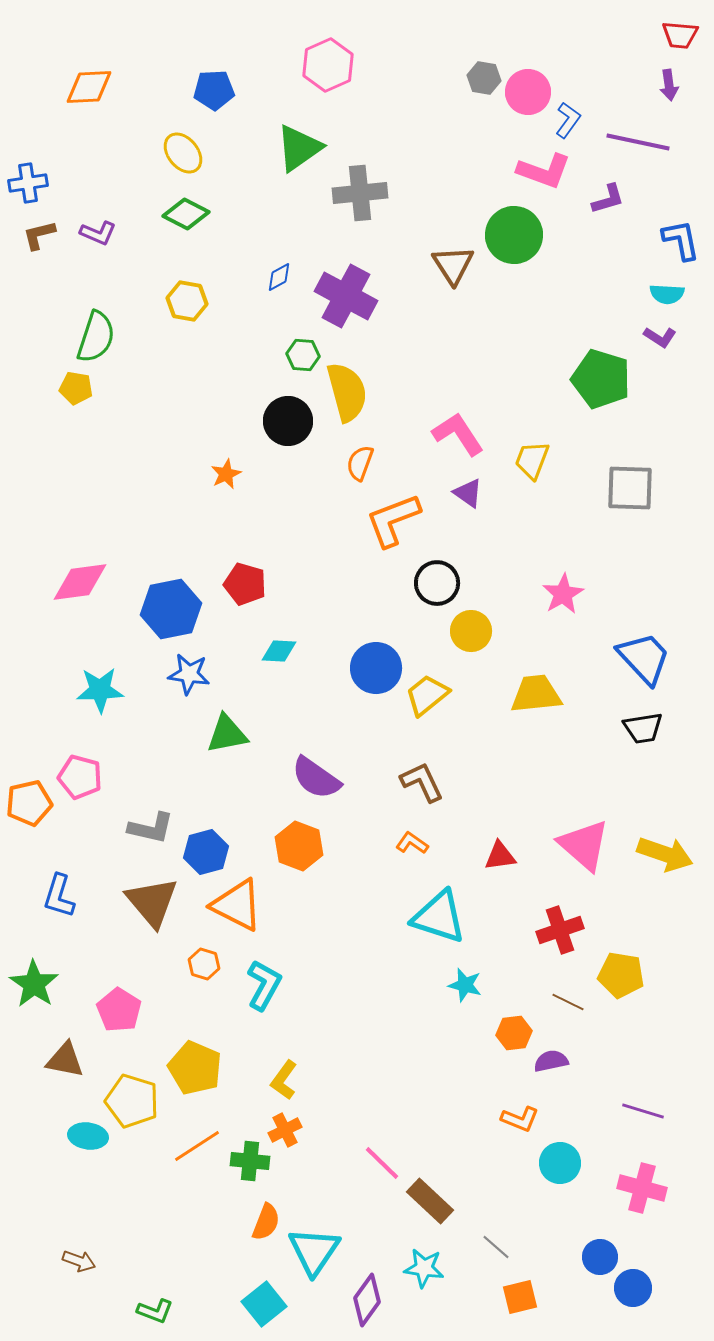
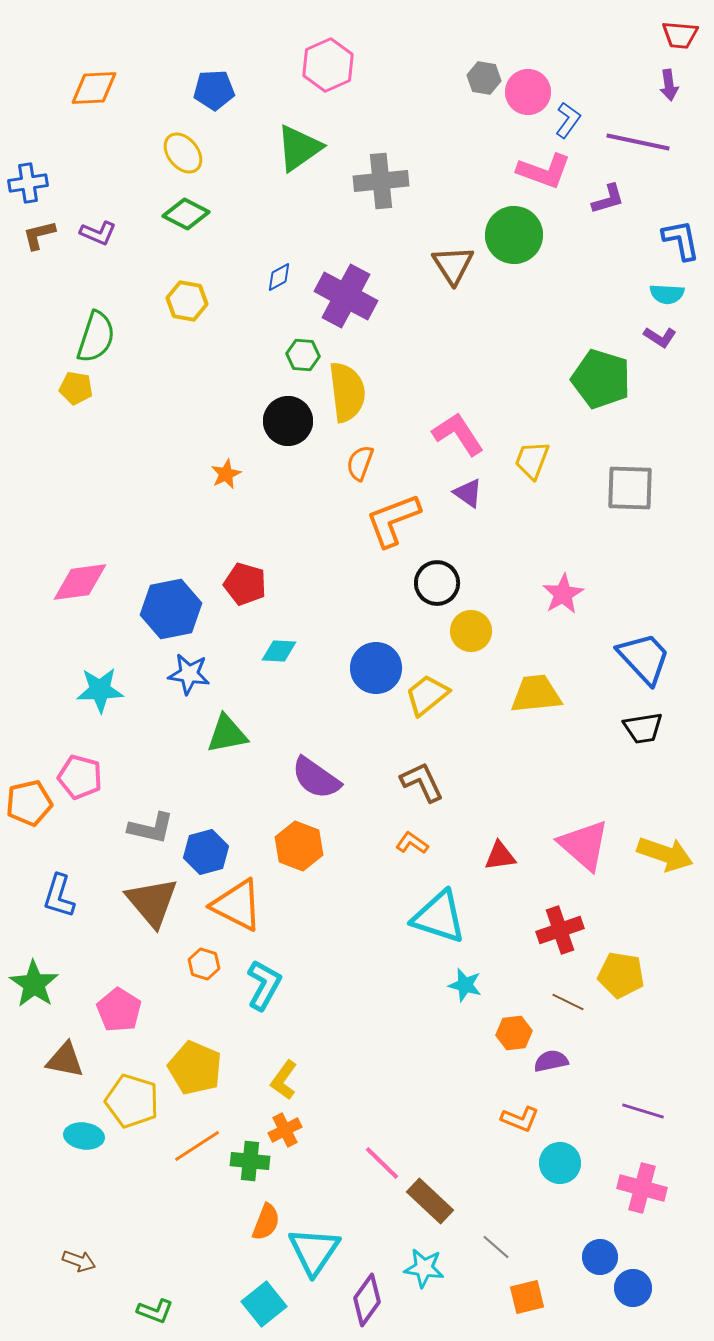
orange diamond at (89, 87): moved 5 px right, 1 px down
gray cross at (360, 193): moved 21 px right, 12 px up
yellow semicircle at (347, 392): rotated 8 degrees clockwise
cyan ellipse at (88, 1136): moved 4 px left
orange square at (520, 1297): moved 7 px right
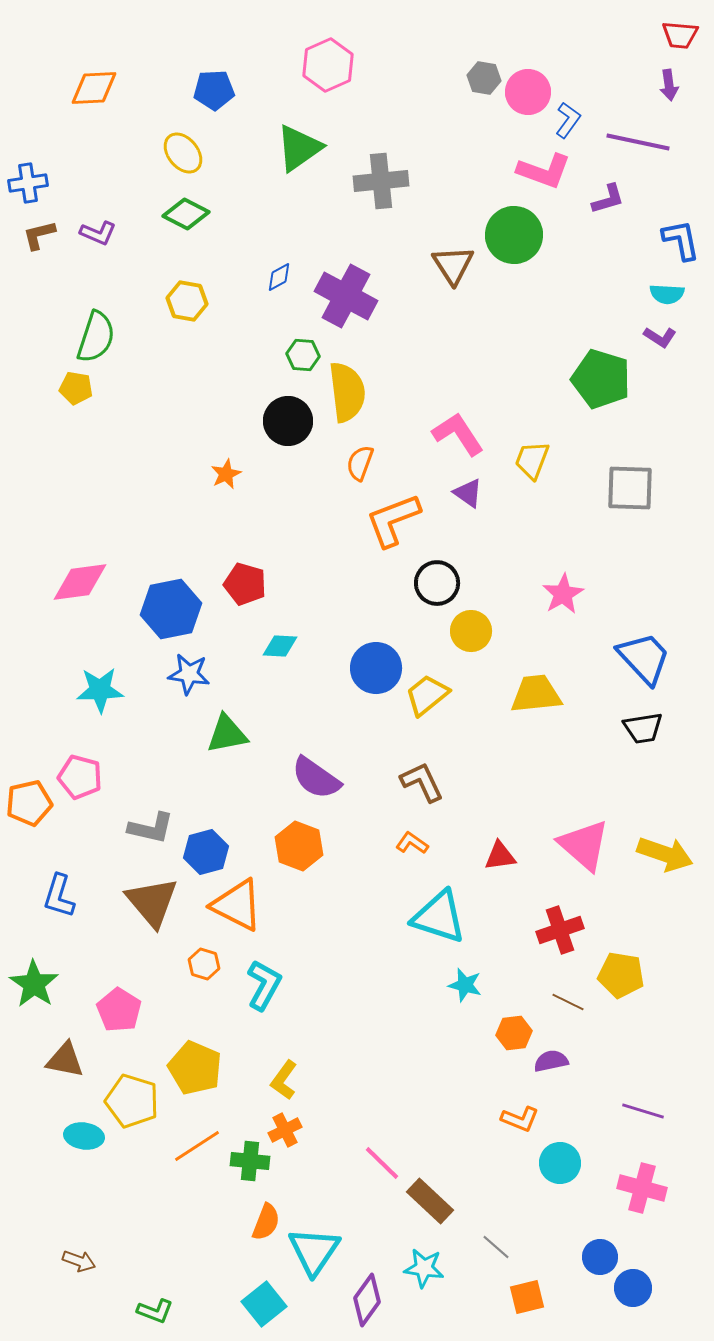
cyan diamond at (279, 651): moved 1 px right, 5 px up
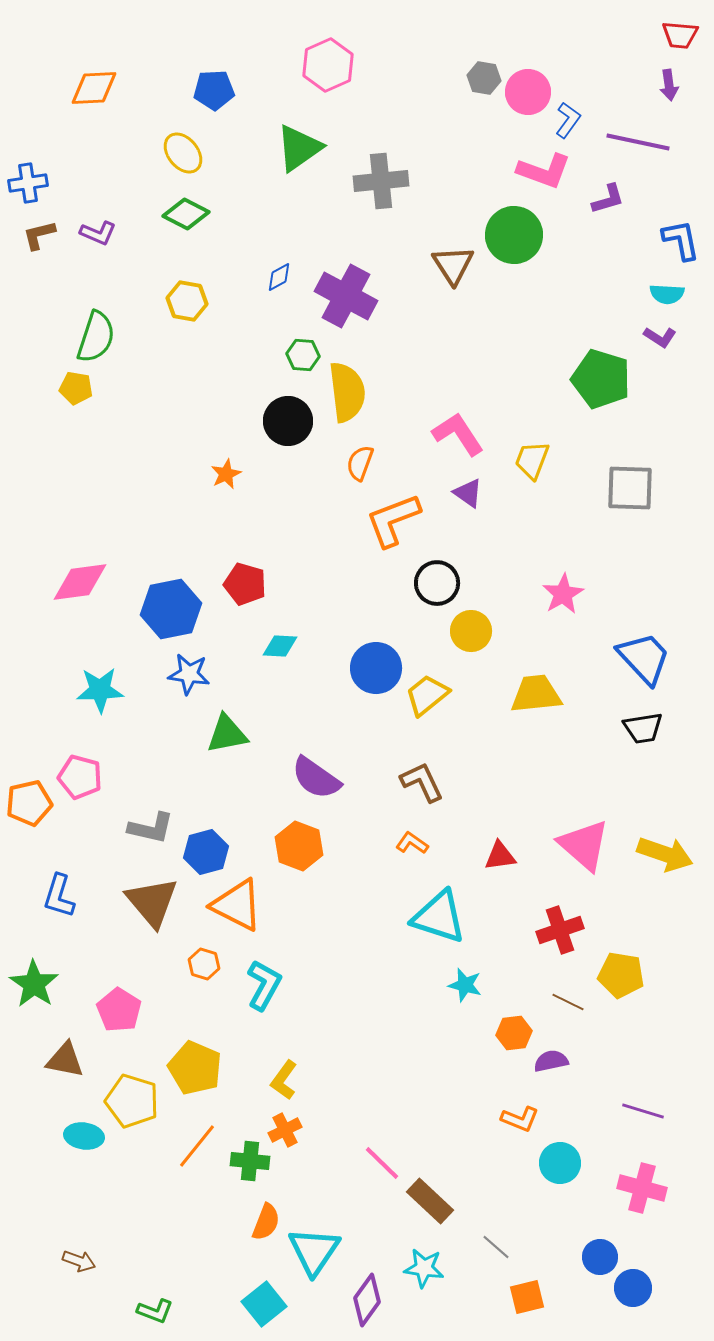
orange line at (197, 1146): rotated 18 degrees counterclockwise
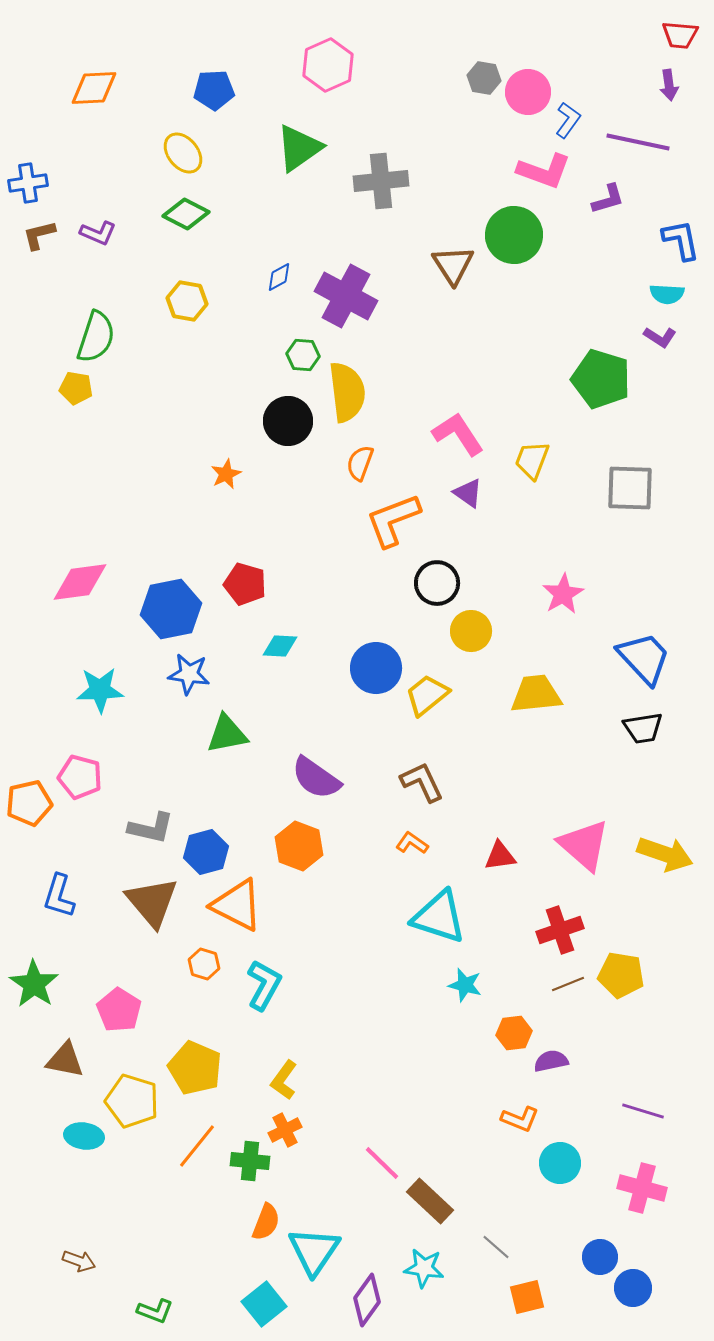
brown line at (568, 1002): moved 18 px up; rotated 48 degrees counterclockwise
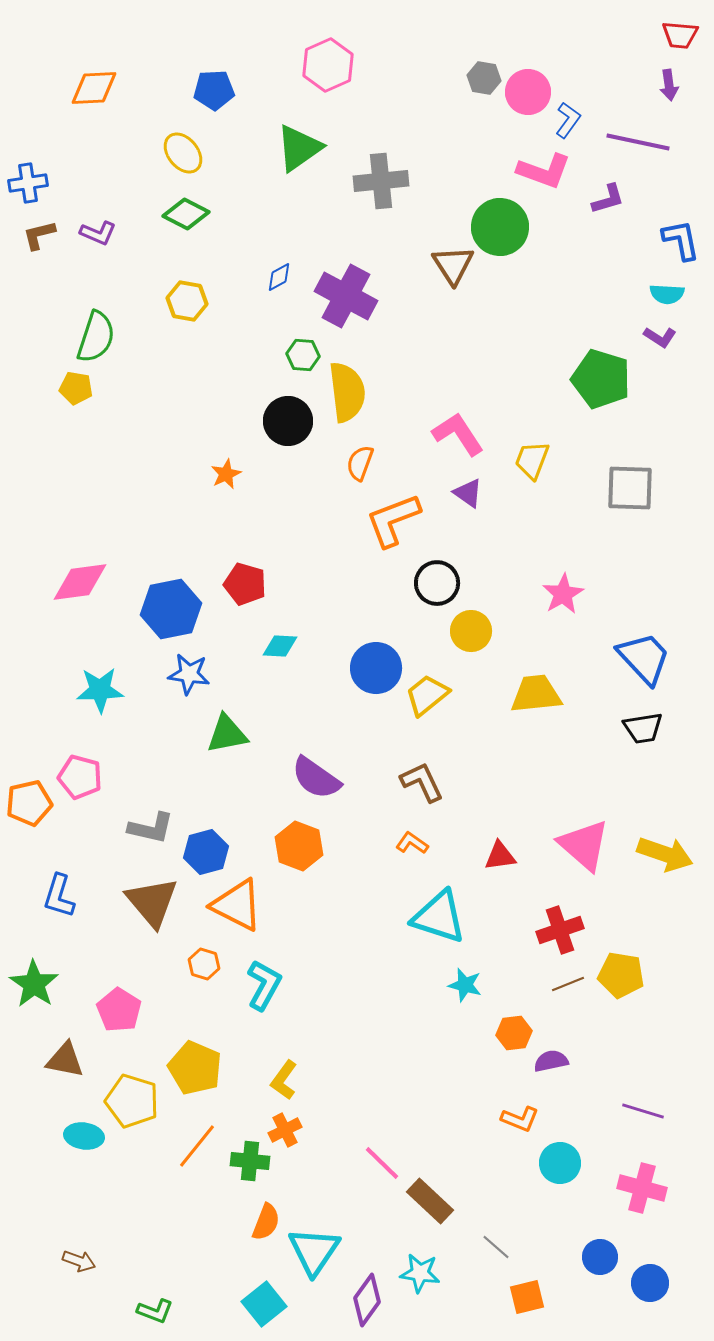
green circle at (514, 235): moved 14 px left, 8 px up
cyan star at (424, 1268): moved 4 px left, 5 px down
blue circle at (633, 1288): moved 17 px right, 5 px up
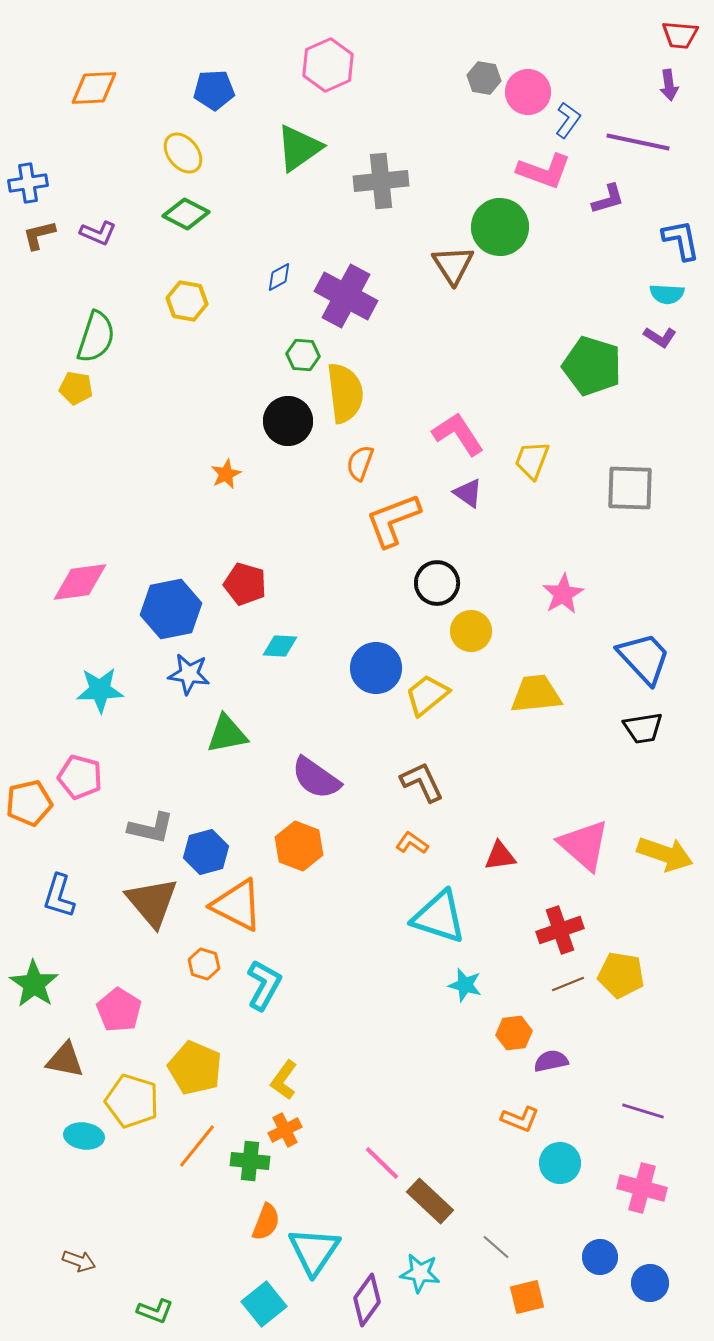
green pentagon at (601, 379): moved 9 px left, 13 px up
yellow semicircle at (347, 392): moved 2 px left, 1 px down
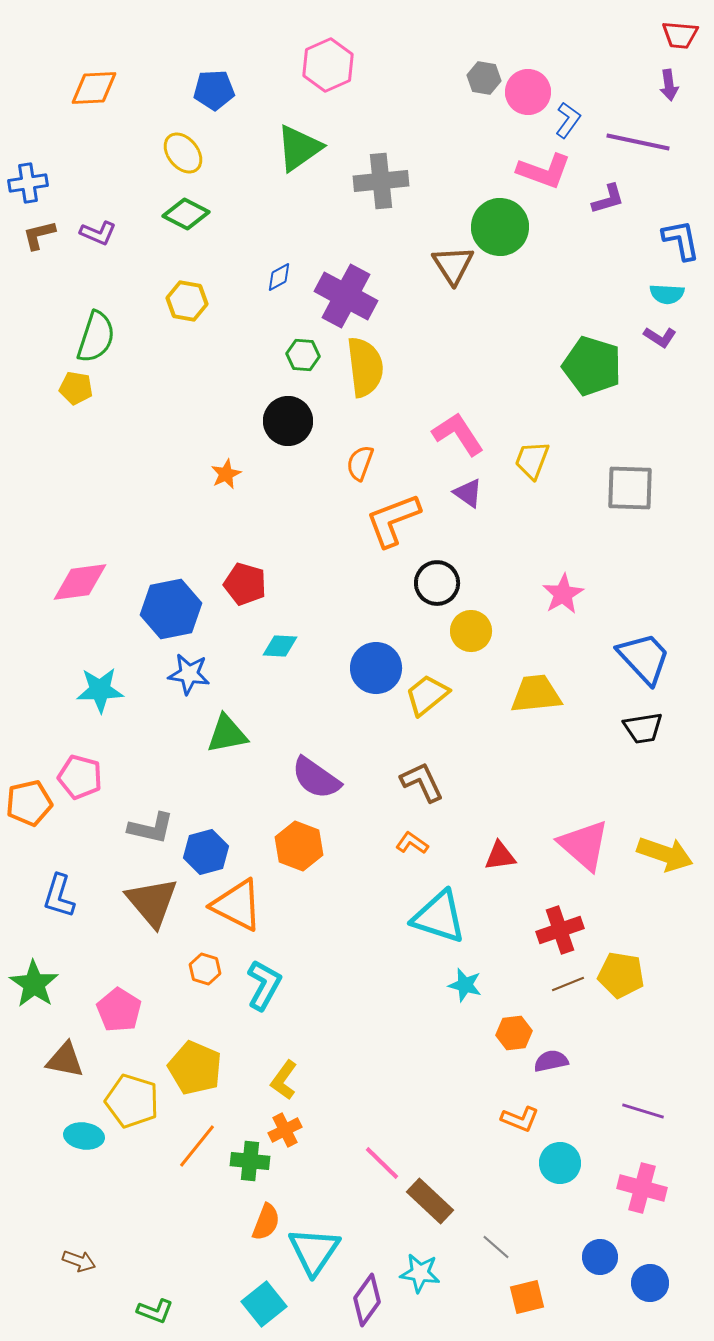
yellow semicircle at (345, 393): moved 20 px right, 26 px up
orange hexagon at (204, 964): moved 1 px right, 5 px down
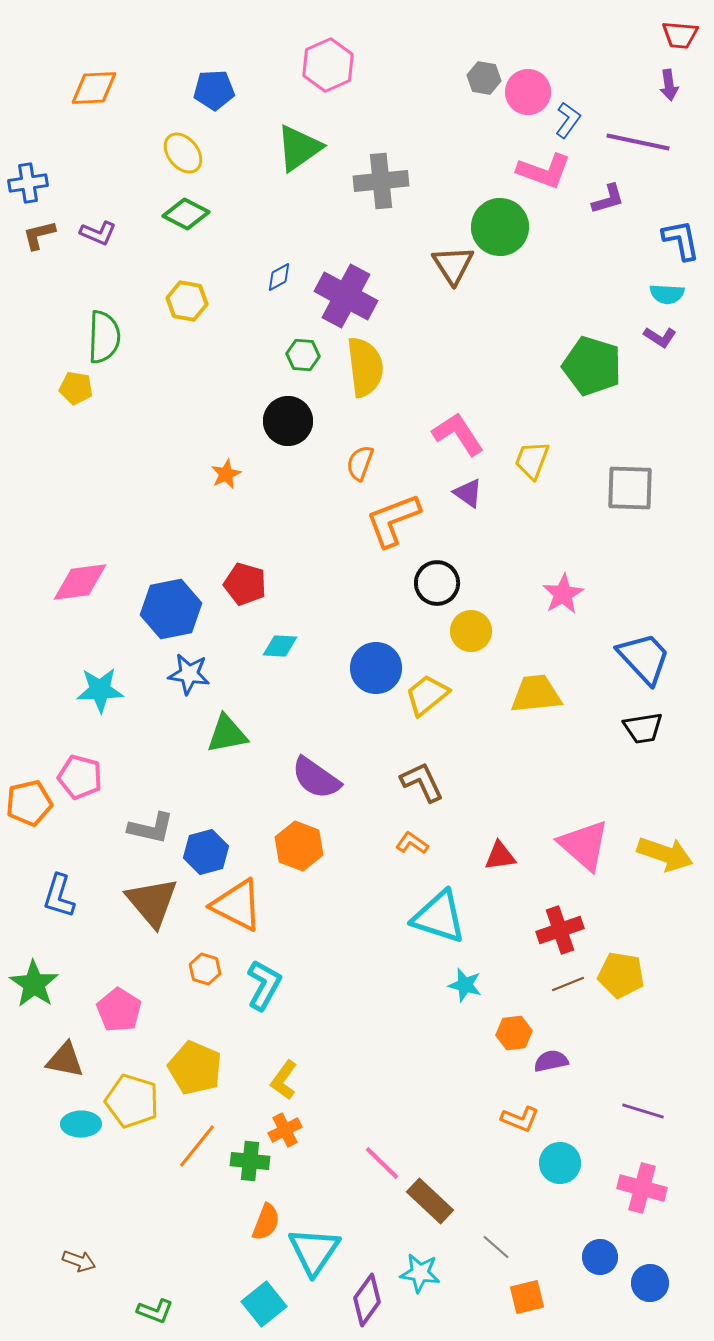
green semicircle at (96, 337): moved 8 px right; rotated 16 degrees counterclockwise
cyan ellipse at (84, 1136): moved 3 px left, 12 px up; rotated 9 degrees counterclockwise
